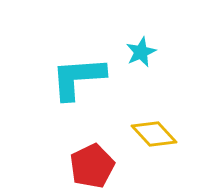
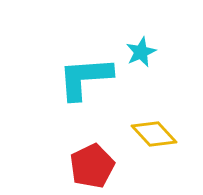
cyan L-shape: moved 7 px right
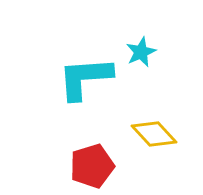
red pentagon: rotated 9 degrees clockwise
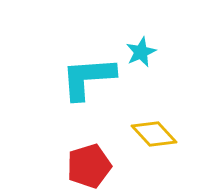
cyan L-shape: moved 3 px right
red pentagon: moved 3 px left
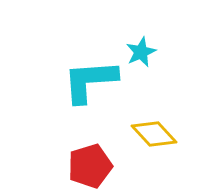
cyan L-shape: moved 2 px right, 3 px down
red pentagon: moved 1 px right
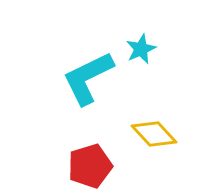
cyan star: moved 3 px up
cyan L-shape: moved 2 px left, 3 px up; rotated 22 degrees counterclockwise
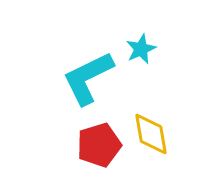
yellow diamond: moved 3 px left; rotated 33 degrees clockwise
red pentagon: moved 9 px right, 21 px up
